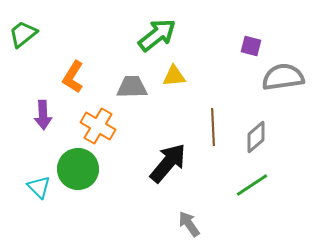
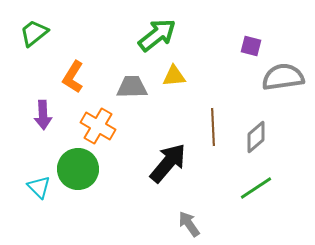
green trapezoid: moved 11 px right, 1 px up
green line: moved 4 px right, 3 px down
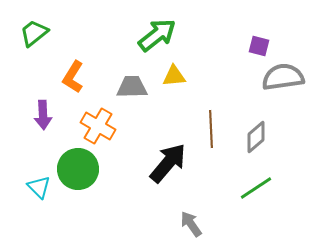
purple square: moved 8 px right
brown line: moved 2 px left, 2 px down
gray arrow: moved 2 px right
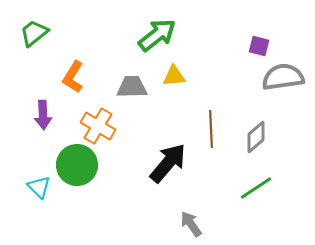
green circle: moved 1 px left, 4 px up
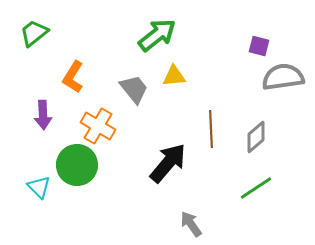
gray trapezoid: moved 2 px right, 2 px down; rotated 52 degrees clockwise
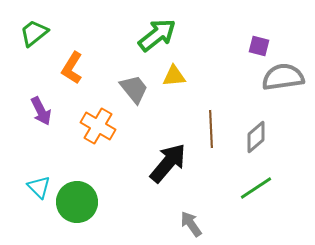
orange L-shape: moved 1 px left, 9 px up
purple arrow: moved 2 px left, 4 px up; rotated 24 degrees counterclockwise
green circle: moved 37 px down
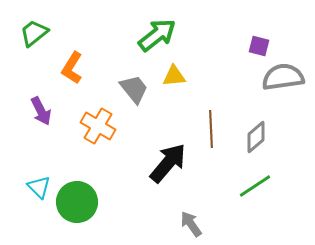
green line: moved 1 px left, 2 px up
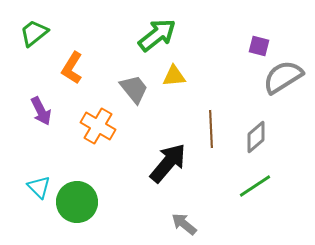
gray semicircle: rotated 24 degrees counterclockwise
gray arrow: moved 7 px left; rotated 16 degrees counterclockwise
